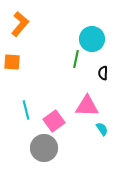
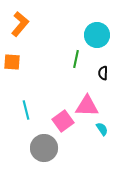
cyan circle: moved 5 px right, 4 px up
pink square: moved 9 px right
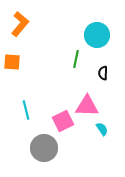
pink square: rotated 10 degrees clockwise
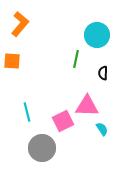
orange square: moved 1 px up
cyan line: moved 1 px right, 2 px down
gray circle: moved 2 px left
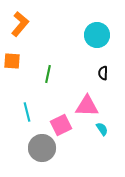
green line: moved 28 px left, 15 px down
pink square: moved 2 px left, 4 px down
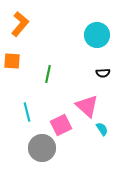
black semicircle: rotated 96 degrees counterclockwise
pink triangle: rotated 40 degrees clockwise
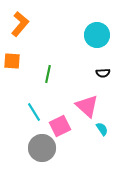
cyan line: moved 7 px right; rotated 18 degrees counterclockwise
pink square: moved 1 px left, 1 px down
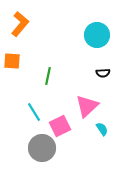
green line: moved 2 px down
pink triangle: rotated 35 degrees clockwise
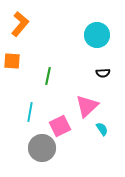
cyan line: moved 4 px left; rotated 42 degrees clockwise
